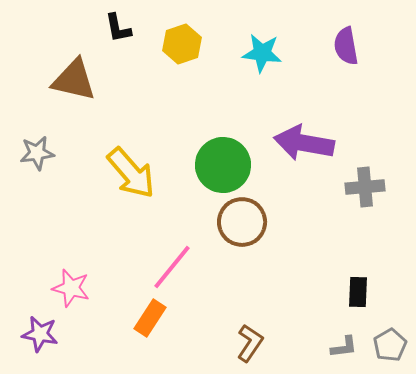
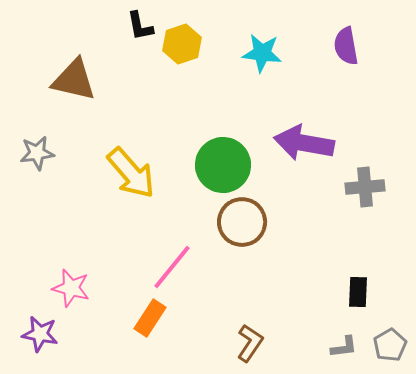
black L-shape: moved 22 px right, 2 px up
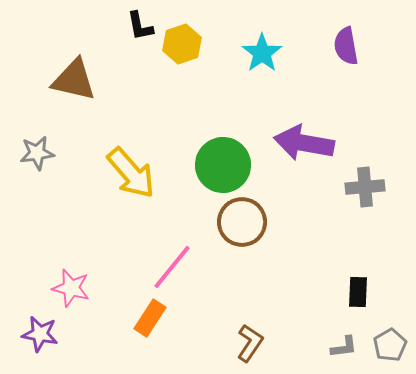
cyan star: rotated 30 degrees clockwise
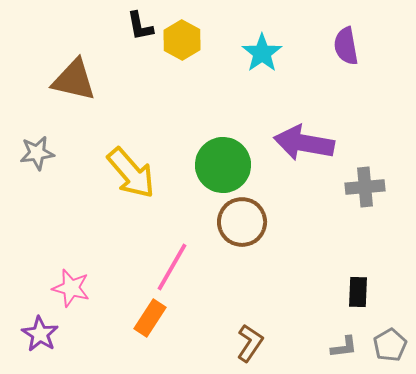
yellow hexagon: moved 4 px up; rotated 12 degrees counterclockwise
pink line: rotated 9 degrees counterclockwise
purple star: rotated 21 degrees clockwise
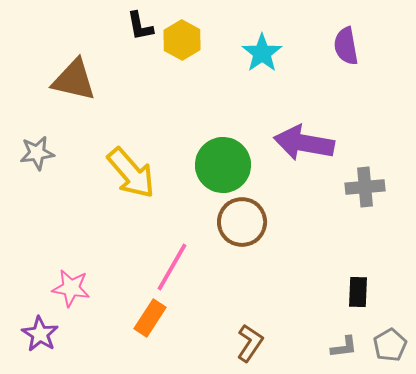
pink star: rotated 6 degrees counterclockwise
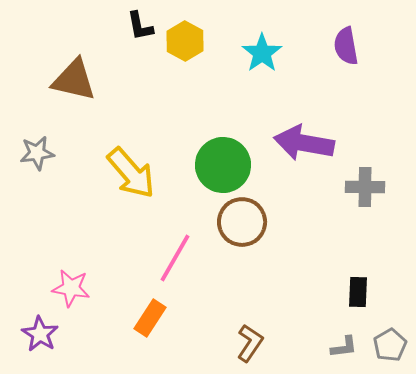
yellow hexagon: moved 3 px right, 1 px down
gray cross: rotated 6 degrees clockwise
pink line: moved 3 px right, 9 px up
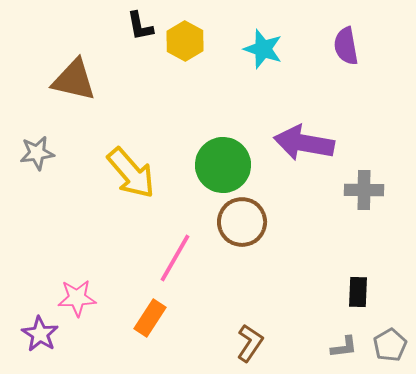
cyan star: moved 1 px right, 4 px up; rotated 18 degrees counterclockwise
gray cross: moved 1 px left, 3 px down
pink star: moved 6 px right, 10 px down; rotated 12 degrees counterclockwise
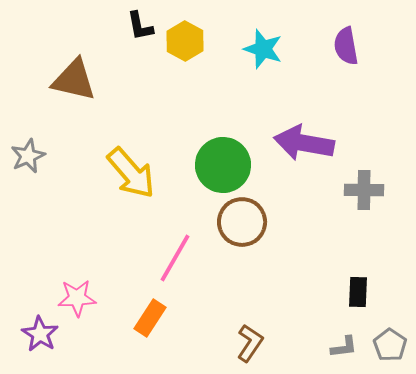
gray star: moved 9 px left, 3 px down; rotated 16 degrees counterclockwise
gray pentagon: rotated 8 degrees counterclockwise
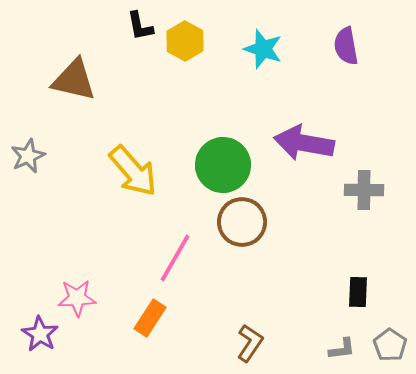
yellow arrow: moved 2 px right, 2 px up
gray L-shape: moved 2 px left, 2 px down
